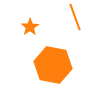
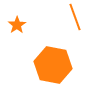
orange star: moved 13 px left, 2 px up
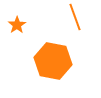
orange hexagon: moved 4 px up
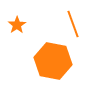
orange line: moved 2 px left, 7 px down
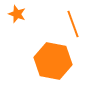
orange star: moved 11 px up; rotated 18 degrees counterclockwise
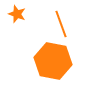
orange line: moved 12 px left
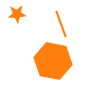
orange star: rotated 24 degrees counterclockwise
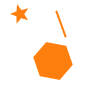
orange star: moved 3 px right; rotated 24 degrees clockwise
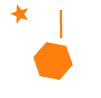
orange line: rotated 20 degrees clockwise
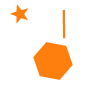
orange line: moved 3 px right
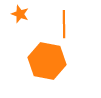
orange hexagon: moved 6 px left
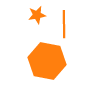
orange star: moved 17 px right, 1 px down; rotated 30 degrees counterclockwise
